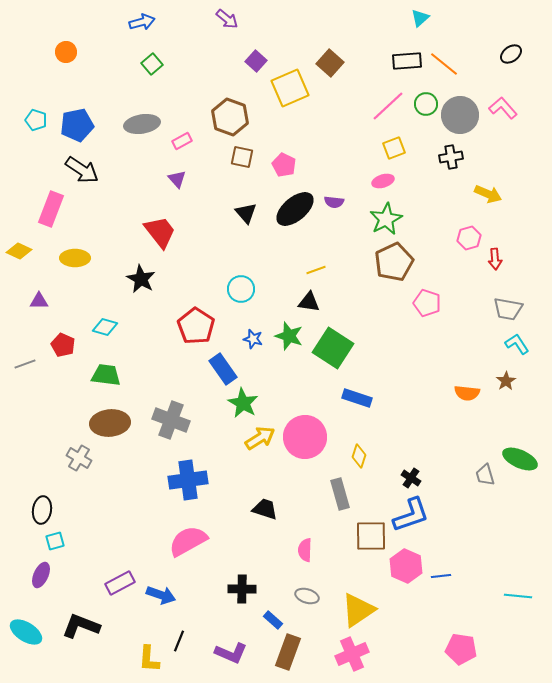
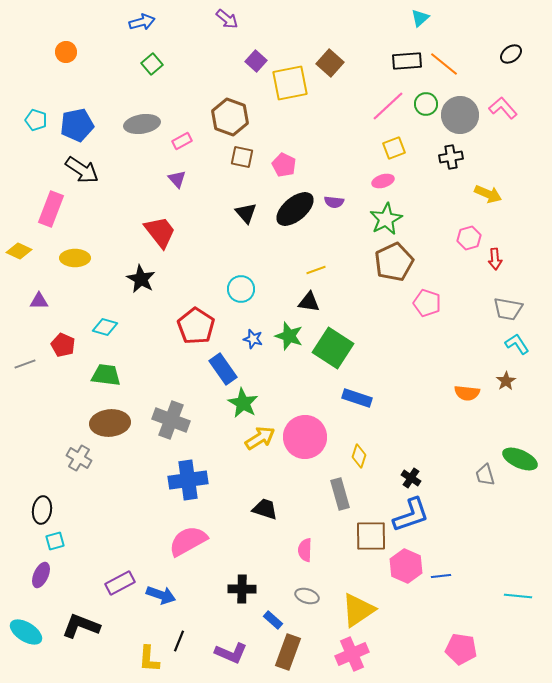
yellow square at (290, 88): moved 5 px up; rotated 12 degrees clockwise
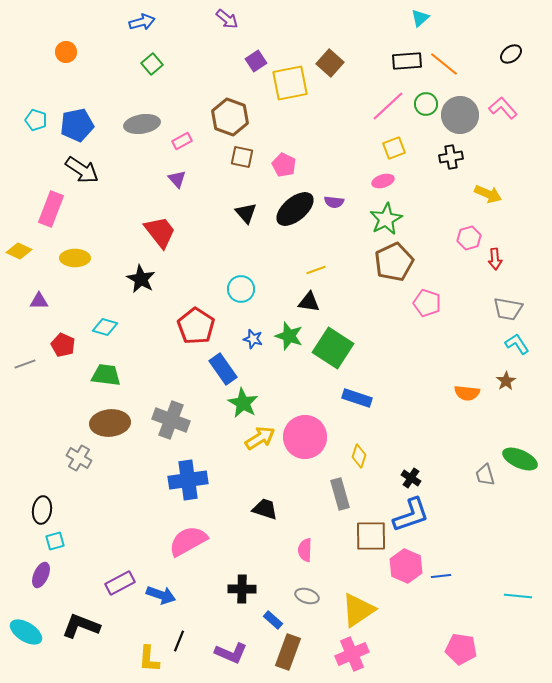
purple square at (256, 61): rotated 15 degrees clockwise
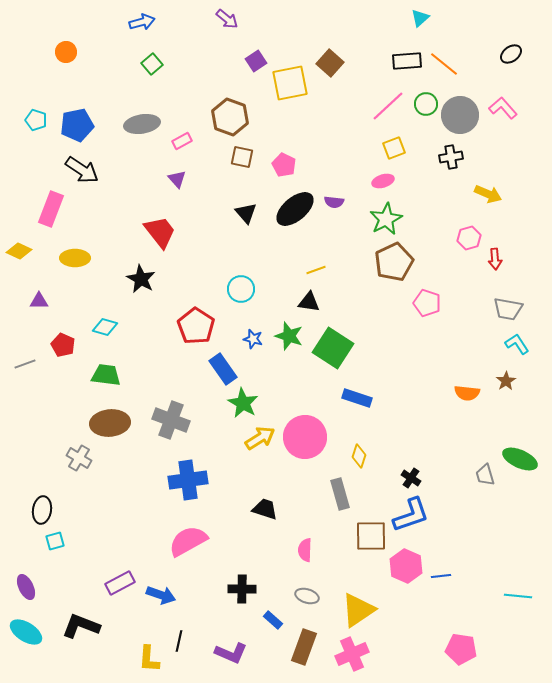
purple ellipse at (41, 575): moved 15 px left, 12 px down; rotated 50 degrees counterclockwise
black line at (179, 641): rotated 10 degrees counterclockwise
brown rectangle at (288, 652): moved 16 px right, 5 px up
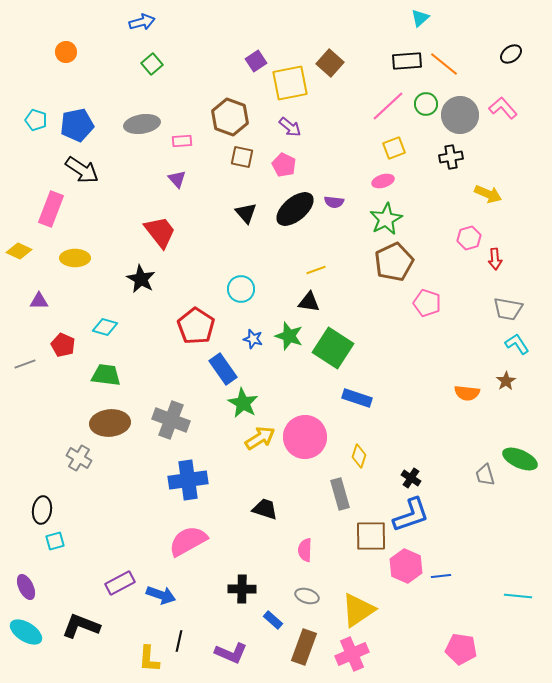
purple arrow at (227, 19): moved 63 px right, 108 px down
pink rectangle at (182, 141): rotated 24 degrees clockwise
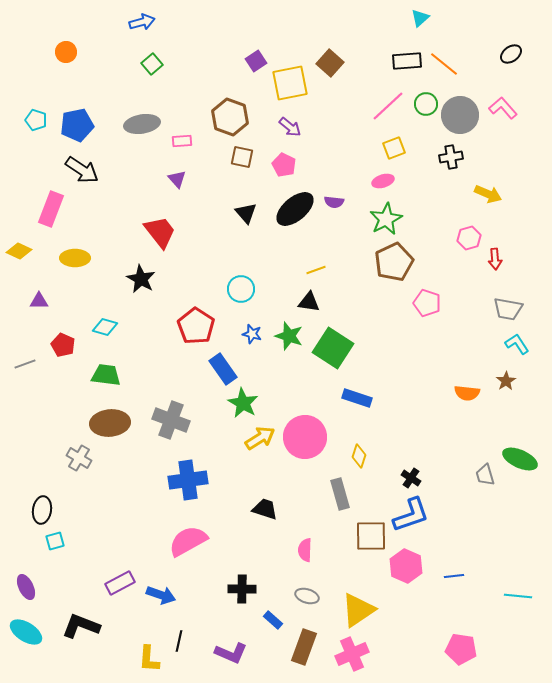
blue star at (253, 339): moved 1 px left, 5 px up
blue line at (441, 576): moved 13 px right
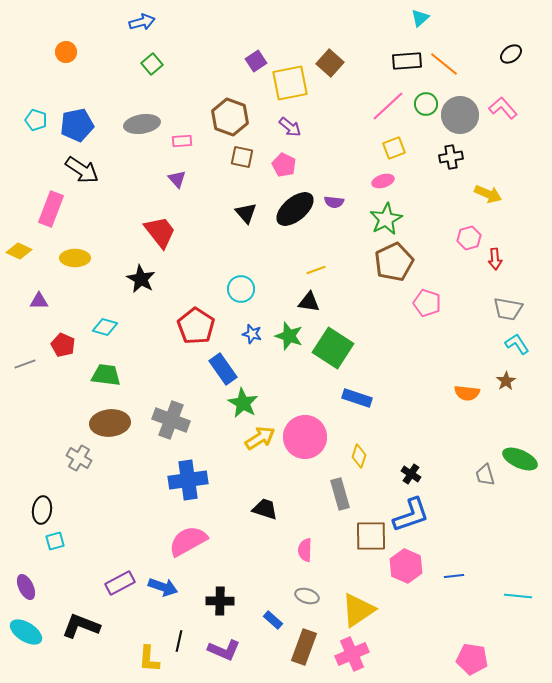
black cross at (411, 478): moved 4 px up
black cross at (242, 589): moved 22 px left, 12 px down
blue arrow at (161, 595): moved 2 px right, 8 px up
pink pentagon at (461, 649): moved 11 px right, 10 px down
purple L-shape at (231, 653): moved 7 px left, 3 px up
